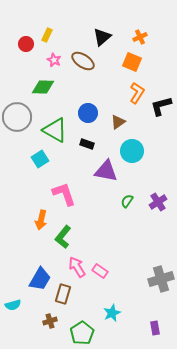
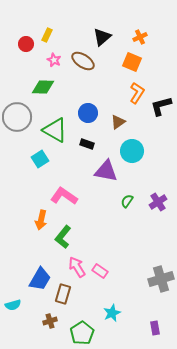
pink L-shape: moved 2 px down; rotated 36 degrees counterclockwise
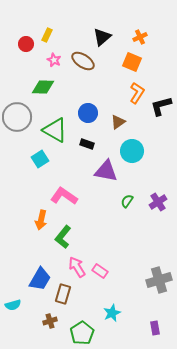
gray cross: moved 2 px left, 1 px down
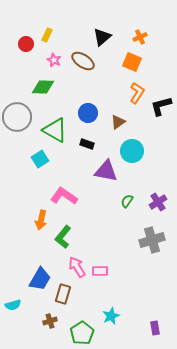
pink rectangle: rotated 35 degrees counterclockwise
gray cross: moved 7 px left, 40 px up
cyan star: moved 1 px left, 3 px down
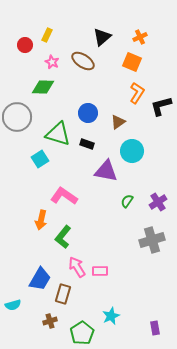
red circle: moved 1 px left, 1 px down
pink star: moved 2 px left, 2 px down
green triangle: moved 3 px right, 4 px down; rotated 12 degrees counterclockwise
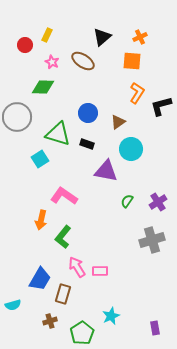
orange square: moved 1 px up; rotated 18 degrees counterclockwise
cyan circle: moved 1 px left, 2 px up
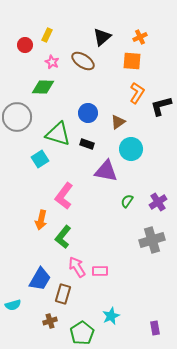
pink L-shape: rotated 88 degrees counterclockwise
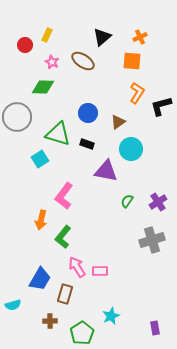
brown rectangle: moved 2 px right
brown cross: rotated 16 degrees clockwise
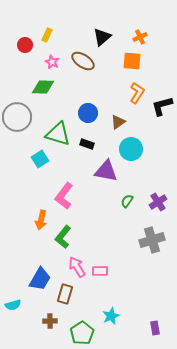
black L-shape: moved 1 px right
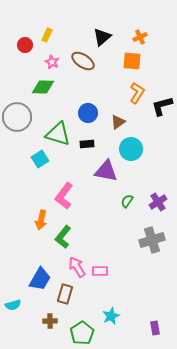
black rectangle: rotated 24 degrees counterclockwise
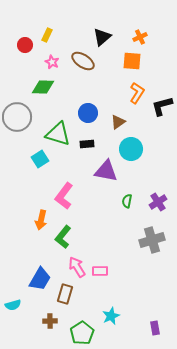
green semicircle: rotated 24 degrees counterclockwise
